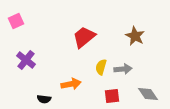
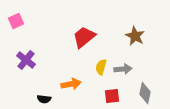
gray diamond: moved 3 px left, 1 px up; rotated 45 degrees clockwise
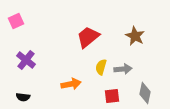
red trapezoid: moved 4 px right
black semicircle: moved 21 px left, 2 px up
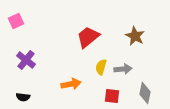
red square: rotated 14 degrees clockwise
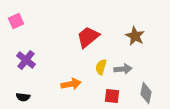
gray diamond: moved 1 px right
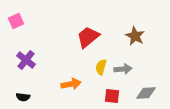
gray diamond: rotated 75 degrees clockwise
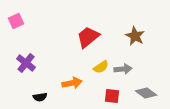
purple cross: moved 3 px down
yellow semicircle: rotated 140 degrees counterclockwise
orange arrow: moved 1 px right, 1 px up
gray diamond: rotated 40 degrees clockwise
black semicircle: moved 17 px right; rotated 16 degrees counterclockwise
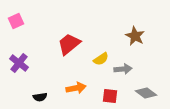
red trapezoid: moved 19 px left, 7 px down
purple cross: moved 7 px left
yellow semicircle: moved 8 px up
orange arrow: moved 4 px right, 5 px down
red square: moved 2 px left
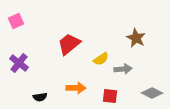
brown star: moved 1 px right, 2 px down
orange arrow: rotated 12 degrees clockwise
gray diamond: moved 6 px right; rotated 10 degrees counterclockwise
